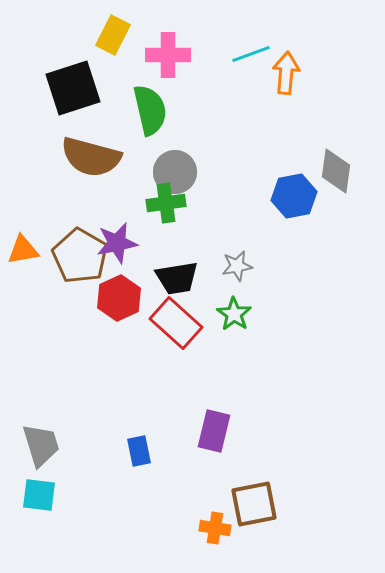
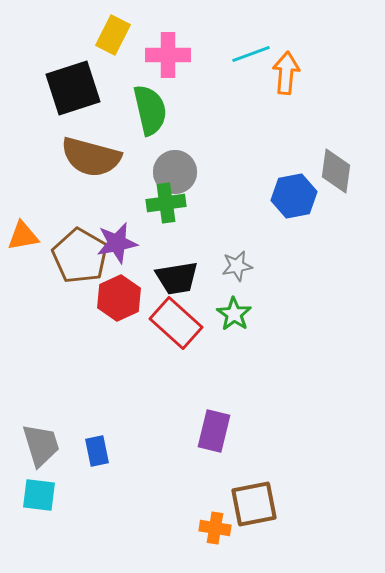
orange triangle: moved 14 px up
blue rectangle: moved 42 px left
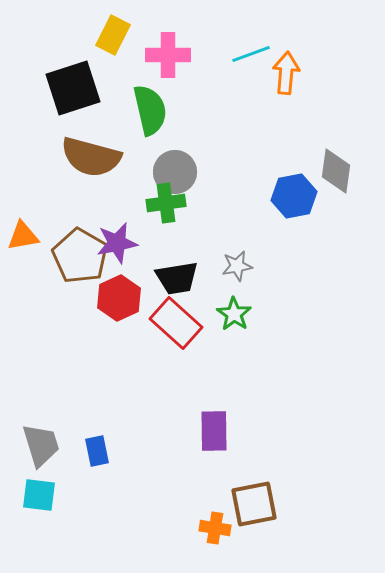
purple rectangle: rotated 15 degrees counterclockwise
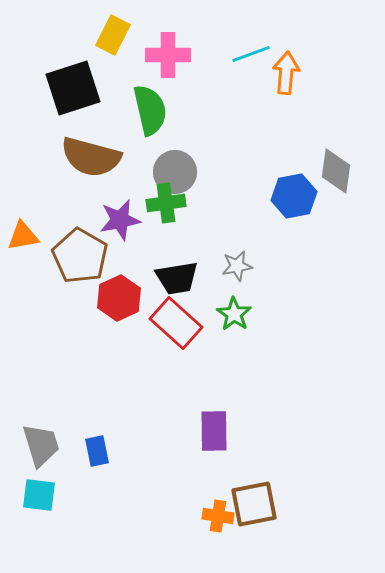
purple star: moved 3 px right, 23 px up
orange cross: moved 3 px right, 12 px up
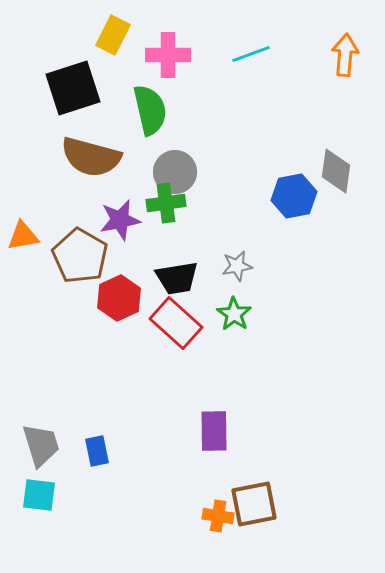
orange arrow: moved 59 px right, 18 px up
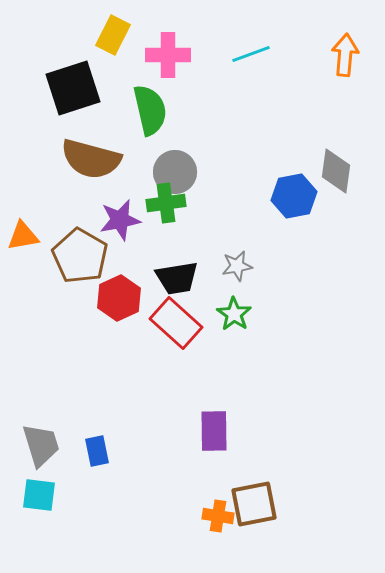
brown semicircle: moved 2 px down
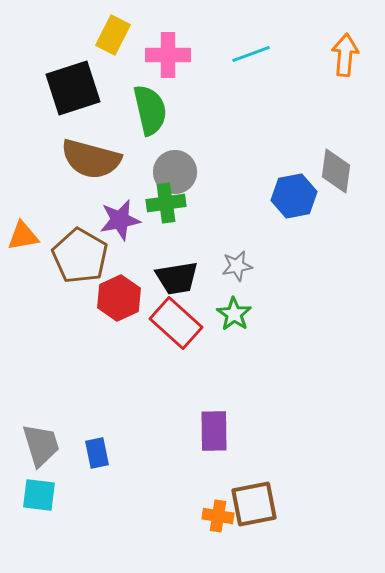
blue rectangle: moved 2 px down
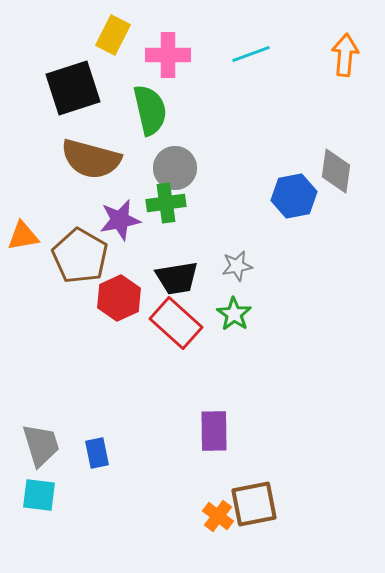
gray circle: moved 4 px up
orange cross: rotated 28 degrees clockwise
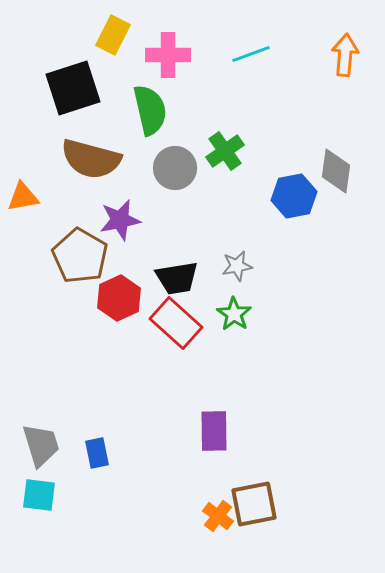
green cross: moved 59 px right, 52 px up; rotated 27 degrees counterclockwise
orange triangle: moved 39 px up
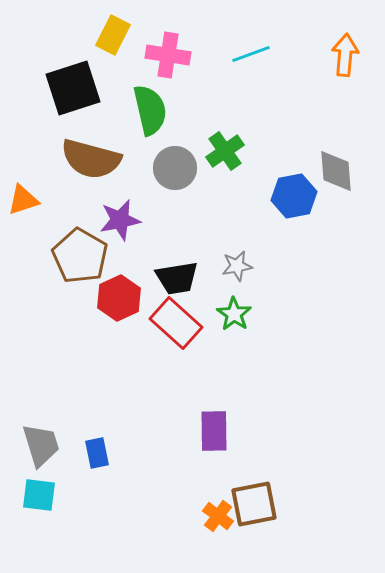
pink cross: rotated 9 degrees clockwise
gray diamond: rotated 12 degrees counterclockwise
orange triangle: moved 3 px down; rotated 8 degrees counterclockwise
